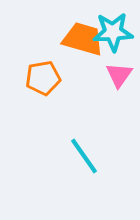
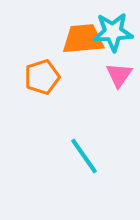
orange trapezoid: rotated 21 degrees counterclockwise
orange pentagon: moved 1 px left, 1 px up; rotated 8 degrees counterclockwise
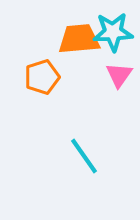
orange trapezoid: moved 4 px left
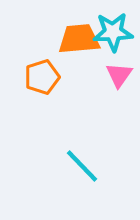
cyan line: moved 2 px left, 10 px down; rotated 9 degrees counterclockwise
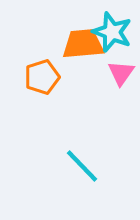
cyan star: moved 1 px left; rotated 24 degrees clockwise
orange trapezoid: moved 4 px right, 5 px down
pink triangle: moved 2 px right, 2 px up
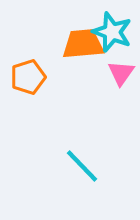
orange pentagon: moved 14 px left
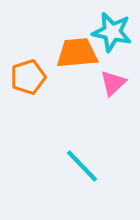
cyan star: rotated 9 degrees counterclockwise
orange trapezoid: moved 6 px left, 9 px down
pink triangle: moved 8 px left, 10 px down; rotated 12 degrees clockwise
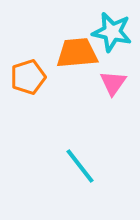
pink triangle: rotated 12 degrees counterclockwise
cyan line: moved 2 px left; rotated 6 degrees clockwise
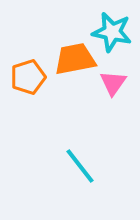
orange trapezoid: moved 2 px left, 6 px down; rotated 6 degrees counterclockwise
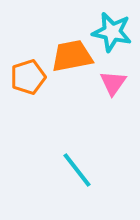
orange trapezoid: moved 3 px left, 3 px up
cyan line: moved 3 px left, 4 px down
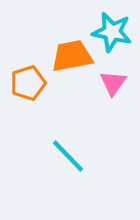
orange pentagon: moved 6 px down
cyan line: moved 9 px left, 14 px up; rotated 6 degrees counterclockwise
